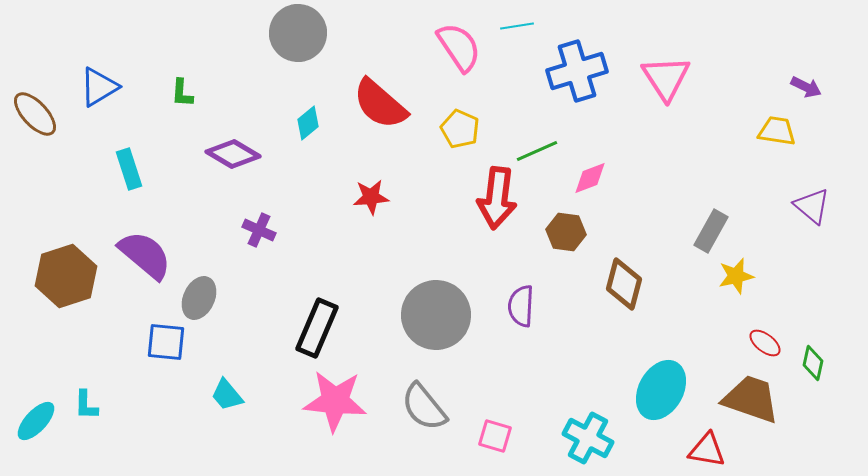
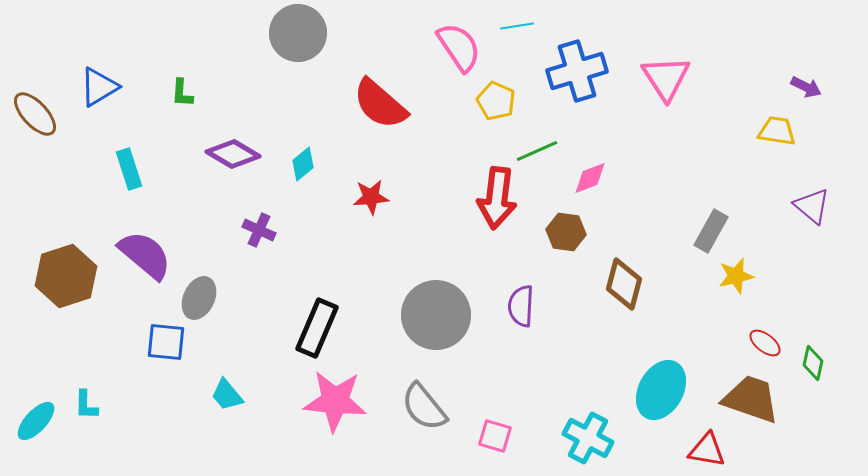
cyan diamond at (308, 123): moved 5 px left, 41 px down
yellow pentagon at (460, 129): moved 36 px right, 28 px up
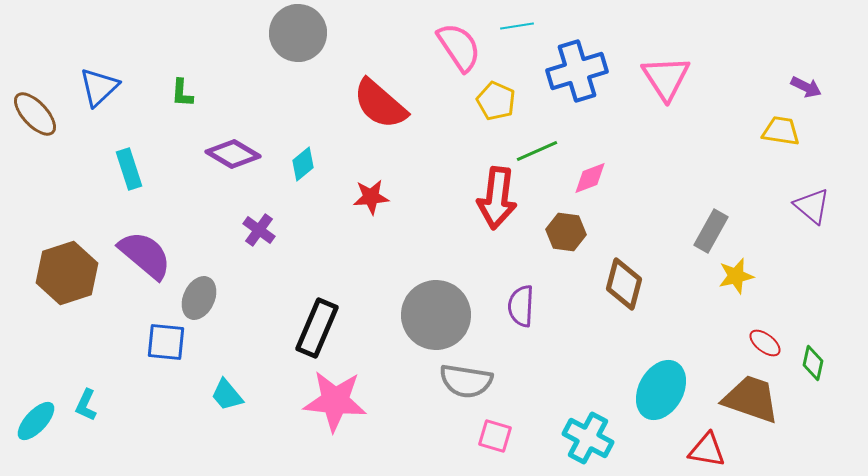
blue triangle at (99, 87): rotated 12 degrees counterclockwise
yellow trapezoid at (777, 131): moved 4 px right
purple cross at (259, 230): rotated 12 degrees clockwise
brown hexagon at (66, 276): moved 1 px right, 3 px up
cyan L-shape at (86, 405): rotated 24 degrees clockwise
gray semicircle at (424, 407): moved 42 px right, 26 px up; rotated 42 degrees counterclockwise
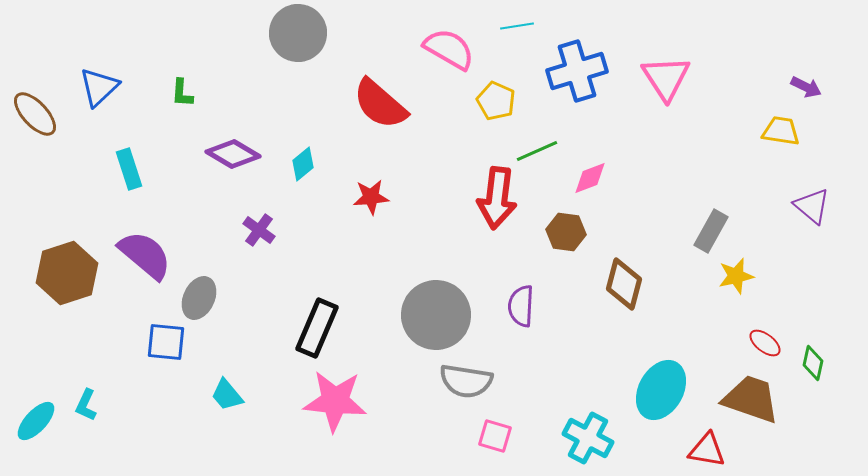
pink semicircle at (459, 47): moved 10 px left, 2 px down; rotated 26 degrees counterclockwise
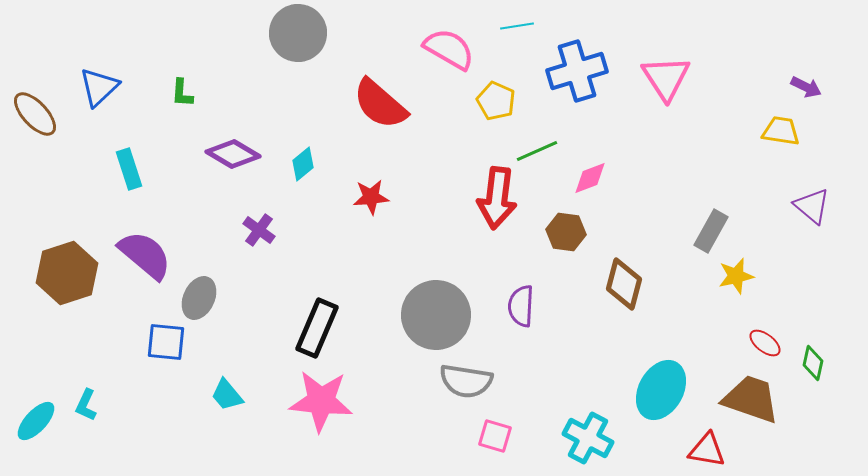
pink star at (335, 401): moved 14 px left
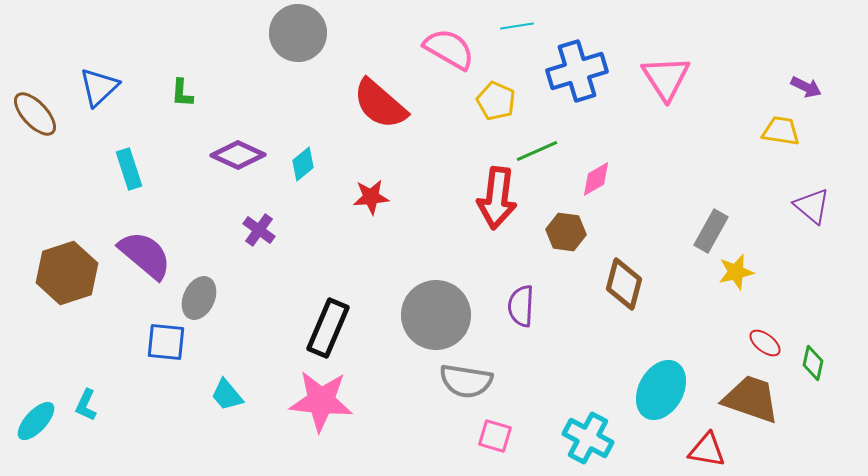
purple diamond at (233, 154): moved 5 px right, 1 px down; rotated 6 degrees counterclockwise
pink diamond at (590, 178): moved 6 px right, 1 px down; rotated 9 degrees counterclockwise
yellow star at (736, 276): moved 4 px up
black rectangle at (317, 328): moved 11 px right
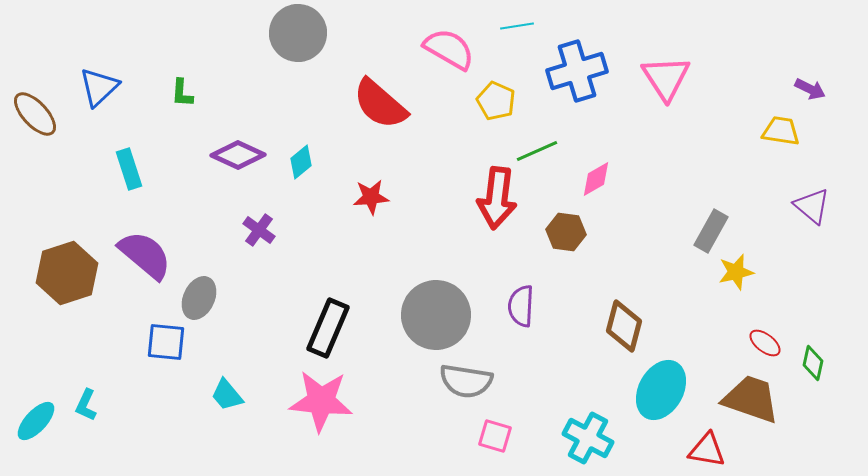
purple arrow at (806, 87): moved 4 px right, 2 px down
cyan diamond at (303, 164): moved 2 px left, 2 px up
brown diamond at (624, 284): moved 42 px down
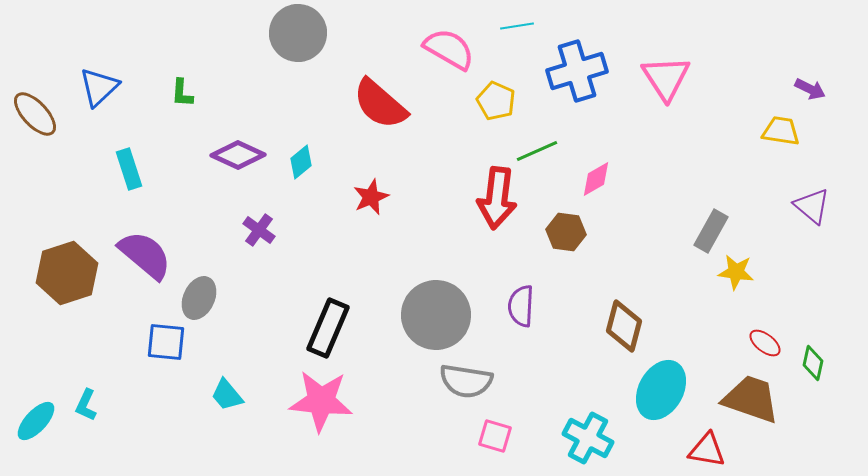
red star at (371, 197): rotated 18 degrees counterclockwise
yellow star at (736, 272): rotated 21 degrees clockwise
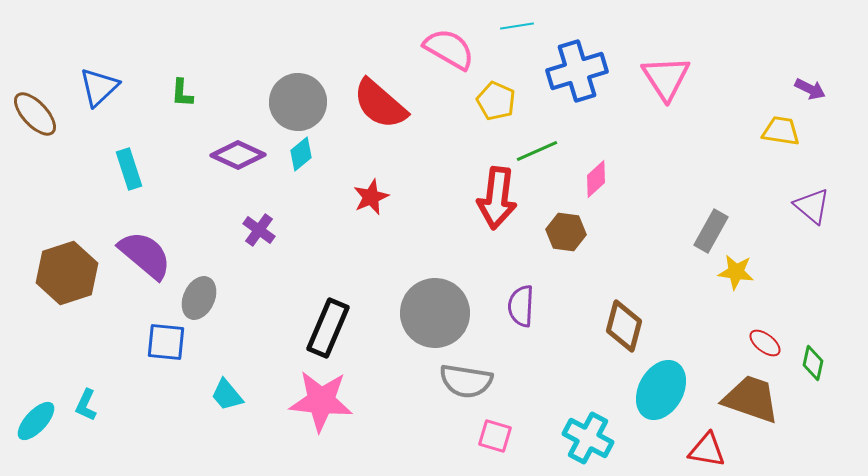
gray circle at (298, 33): moved 69 px down
cyan diamond at (301, 162): moved 8 px up
pink diamond at (596, 179): rotated 12 degrees counterclockwise
gray circle at (436, 315): moved 1 px left, 2 px up
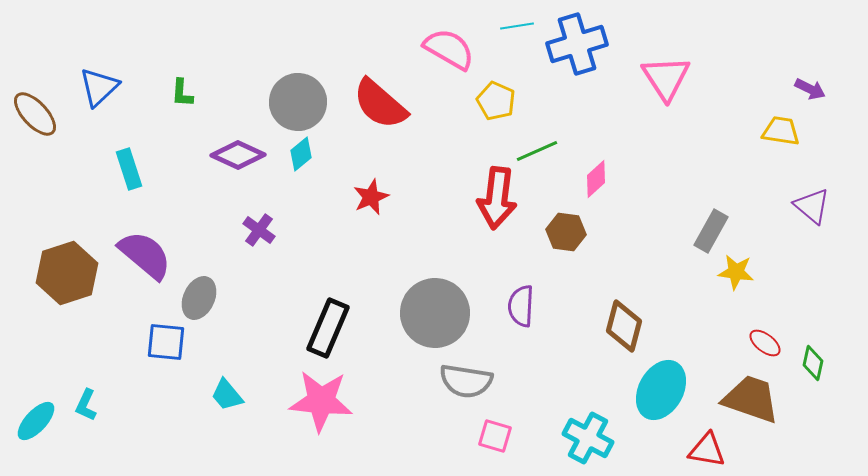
blue cross at (577, 71): moved 27 px up
